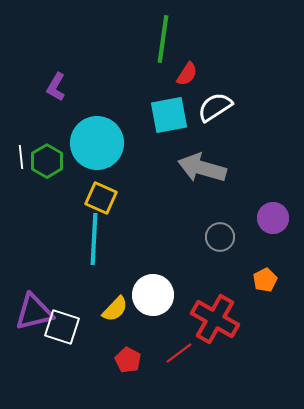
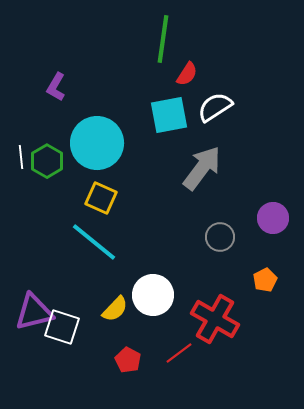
gray arrow: rotated 111 degrees clockwise
cyan line: moved 3 px down; rotated 54 degrees counterclockwise
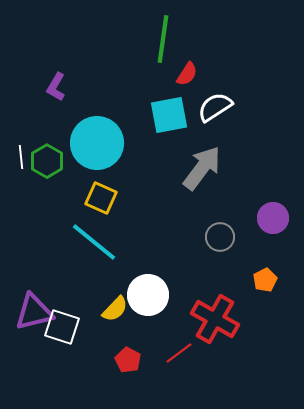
white circle: moved 5 px left
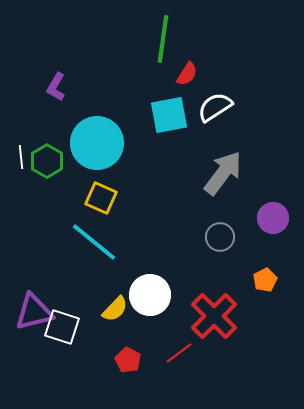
gray arrow: moved 21 px right, 5 px down
white circle: moved 2 px right
red cross: moved 1 px left, 3 px up; rotated 15 degrees clockwise
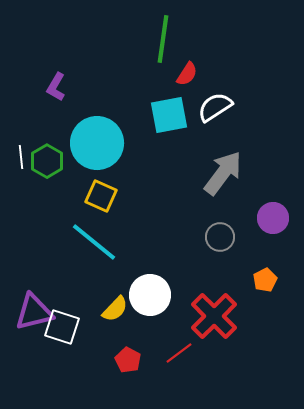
yellow square: moved 2 px up
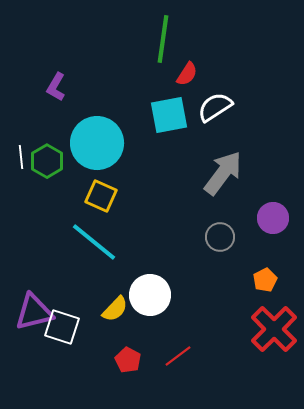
red cross: moved 60 px right, 13 px down
red line: moved 1 px left, 3 px down
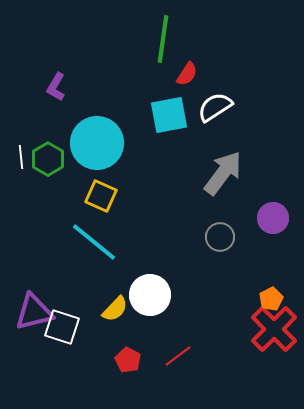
green hexagon: moved 1 px right, 2 px up
orange pentagon: moved 6 px right, 19 px down
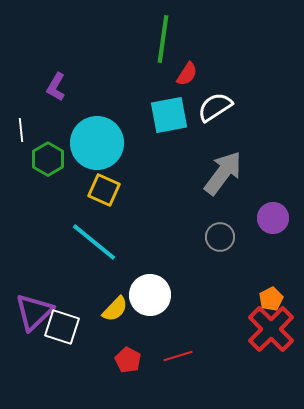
white line: moved 27 px up
yellow square: moved 3 px right, 6 px up
purple triangle: rotated 30 degrees counterclockwise
red cross: moved 3 px left
red line: rotated 20 degrees clockwise
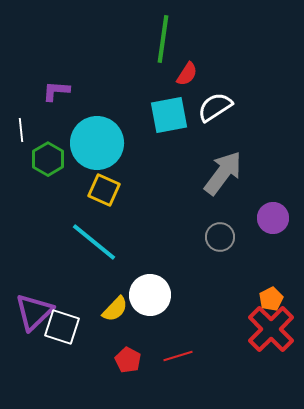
purple L-shape: moved 4 px down; rotated 64 degrees clockwise
